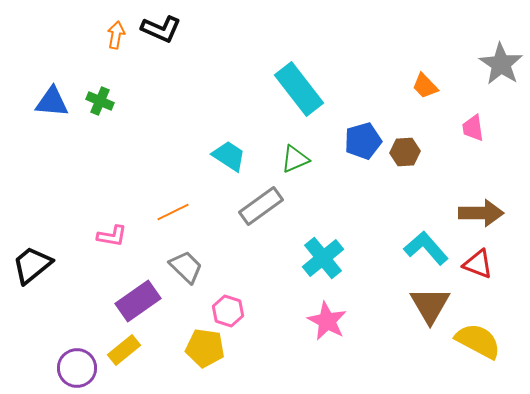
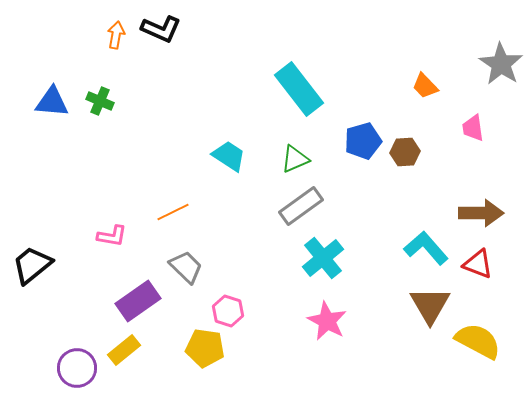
gray rectangle: moved 40 px right
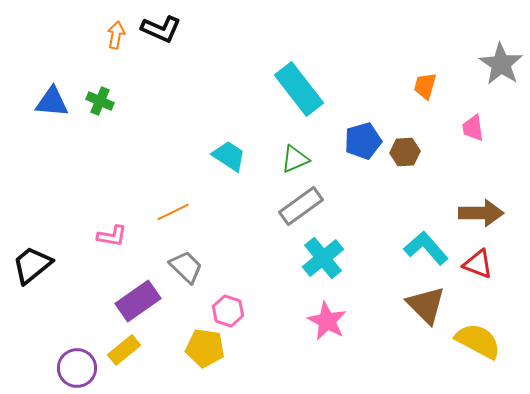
orange trapezoid: rotated 60 degrees clockwise
brown triangle: moved 4 px left; rotated 15 degrees counterclockwise
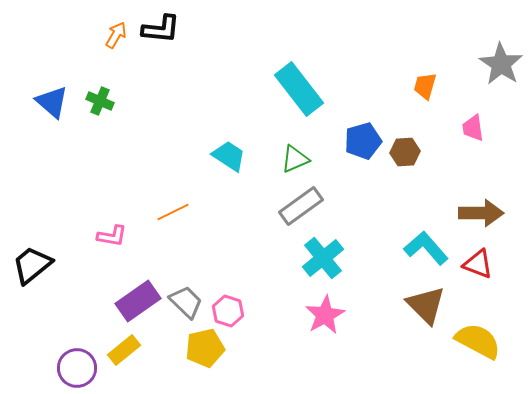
black L-shape: rotated 18 degrees counterclockwise
orange arrow: rotated 20 degrees clockwise
blue triangle: rotated 36 degrees clockwise
gray trapezoid: moved 35 px down
pink star: moved 2 px left, 6 px up; rotated 15 degrees clockwise
yellow pentagon: rotated 21 degrees counterclockwise
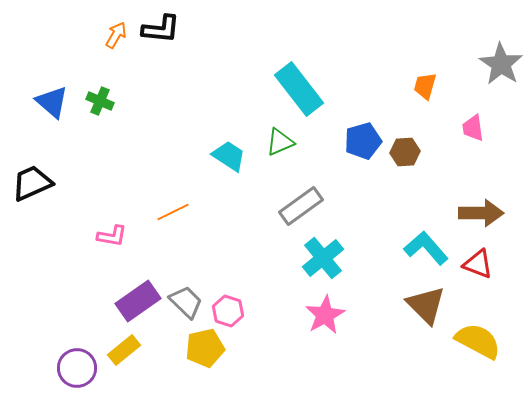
green triangle: moved 15 px left, 17 px up
black trapezoid: moved 82 px up; rotated 15 degrees clockwise
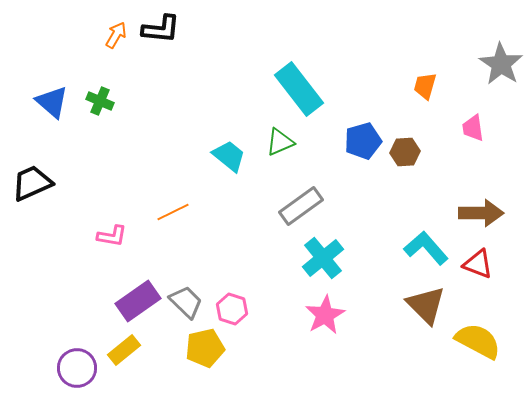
cyan trapezoid: rotated 6 degrees clockwise
pink hexagon: moved 4 px right, 2 px up
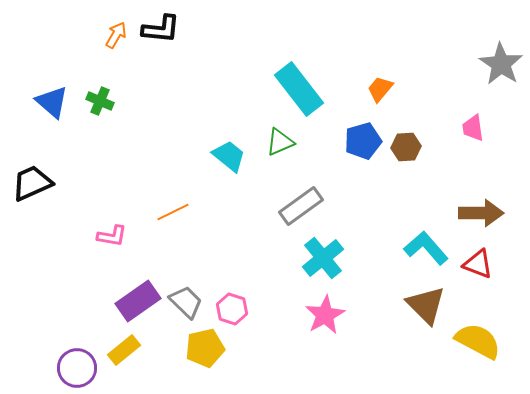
orange trapezoid: moved 45 px left, 3 px down; rotated 24 degrees clockwise
brown hexagon: moved 1 px right, 5 px up
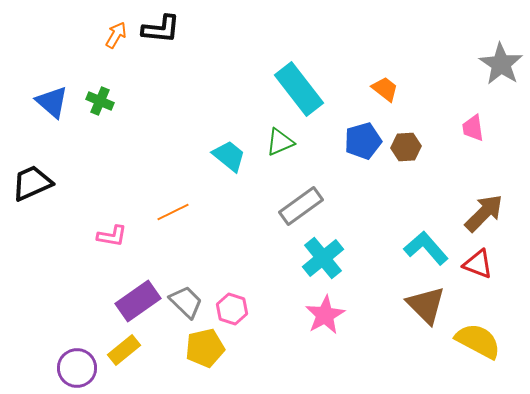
orange trapezoid: moved 5 px right; rotated 88 degrees clockwise
brown arrow: moved 3 px right; rotated 45 degrees counterclockwise
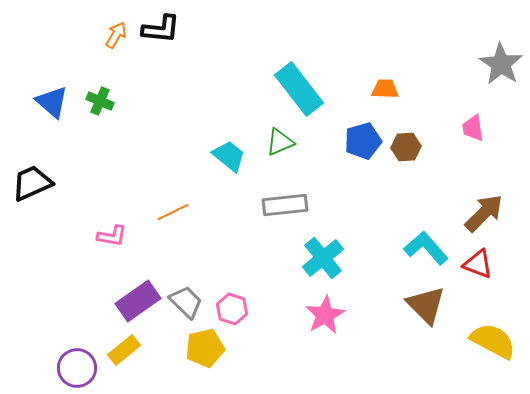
orange trapezoid: rotated 36 degrees counterclockwise
gray rectangle: moved 16 px left, 1 px up; rotated 30 degrees clockwise
yellow semicircle: moved 15 px right
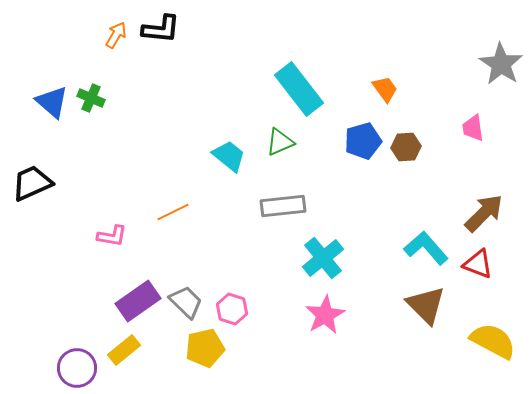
orange trapezoid: rotated 52 degrees clockwise
green cross: moved 9 px left, 3 px up
gray rectangle: moved 2 px left, 1 px down
